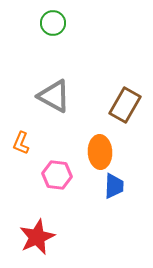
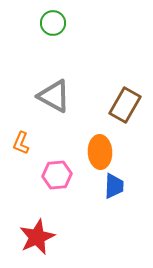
pink hexagon: rotated 12 degrees counterclockwise
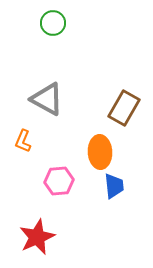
gray triangle: moved 7 px left, 3 px down
brown rectangle: moved 1 px left, 3 px down
orange L-shape: moved 2 px right, 2 px up
pink hexagon: moved 2 px right, 6 px down
blue trapezoid: rotated 8 degrees counterclockwise
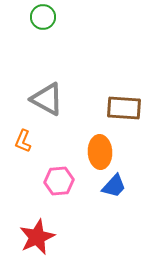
green circle: moved 10 px left, 6 px up
brown rectangle: rotated 64 degrees clockwise
blue trapezoid: rotated 48 degrees clockwise
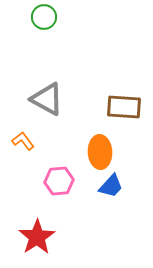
green circle: moved 1 px right
brown rectangle: moved 1 px up
orange L-shape: rotated 120 degrees clockwise
blue trapezoid: moved 3 px left
red star: rotated 9 degrees counterclockwise
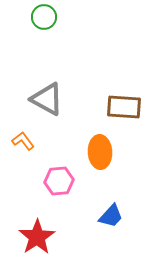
blue trapezoid: moved 30 px down
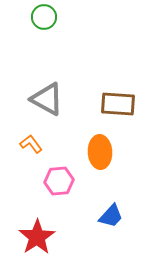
brown rectangle: moved 6 px left, 3 px up
orange L-shape: moved 8 px right, 3 px down
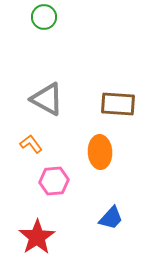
pink hexagon: moved 5 px left
blue trapezoid: moved 2 px down
